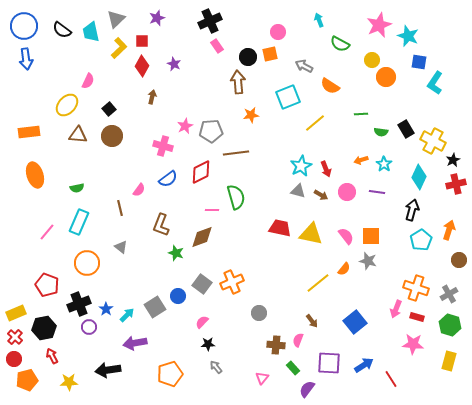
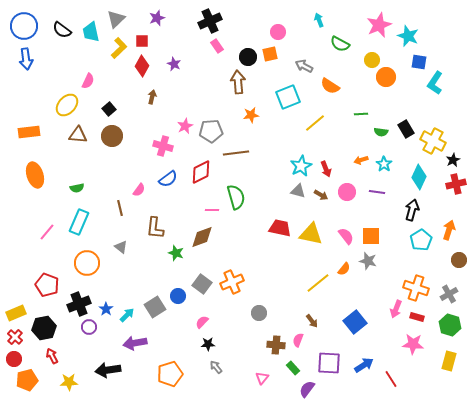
brown L-shape at (161, 225): moved 6 px left, 3 px down; rotated 15 degrees counterclockwise
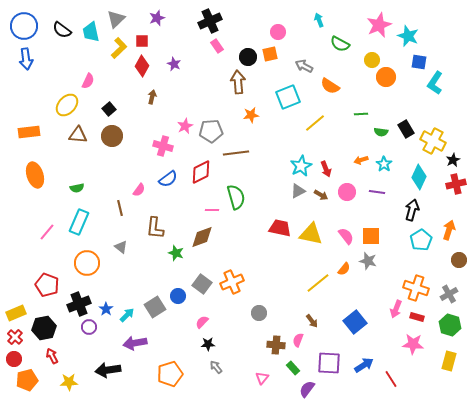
gray triangle at (298, 191): rotated 42 degrees counterclockwise
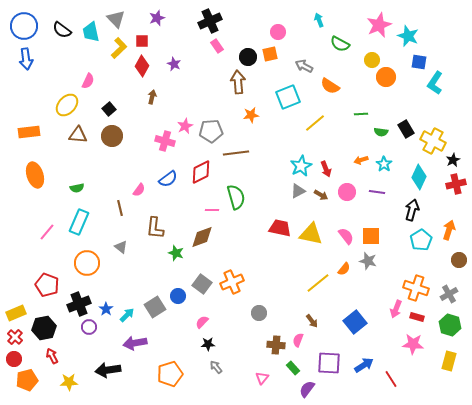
gray triangle at (116, 19): rotated 30 degrees counterclockwise
pink cross at (163, 146): moved 2 px right, 5 px up
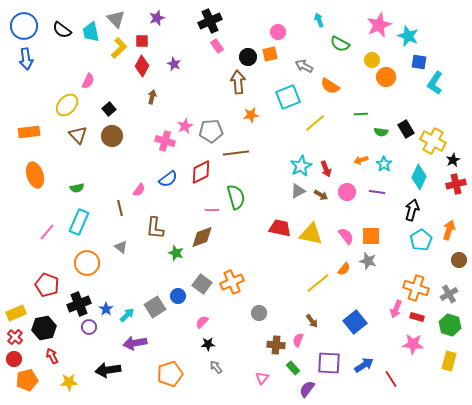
brown triangle at (78, 135): rotated 42 degrees clockwise
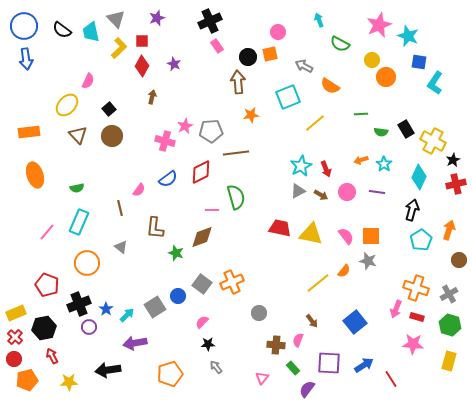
orange semicircle at (344, 269): moved 2 px down
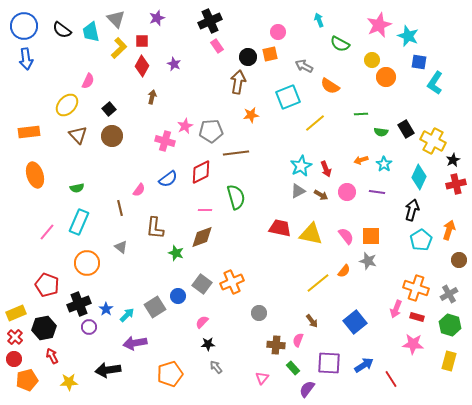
brown arrow at (238, 82): rotated 15 degrees clockwise
pink line at (212, 210): moved 7 px left
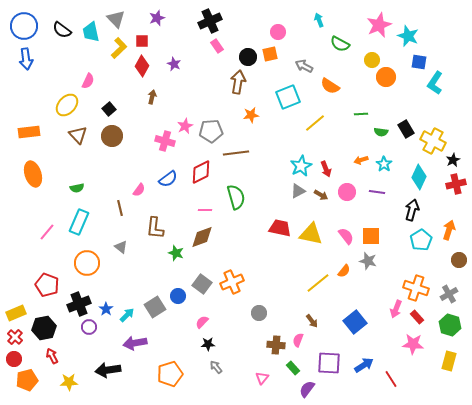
orange ellipse at (35, 175): moved 2 px left, 1 px up
red rectangle at (417, 317): rotated 32 degrees clockwise
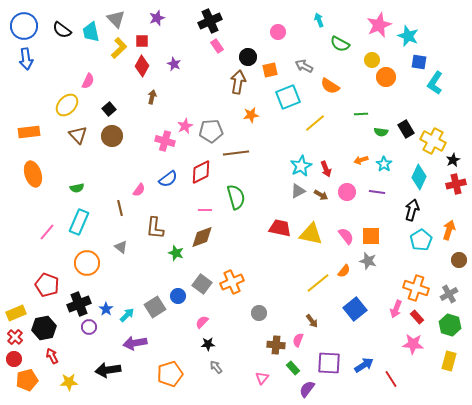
orange square at (270, 54): moved 16 px down
blue square at (355, 322): moved 13 px up
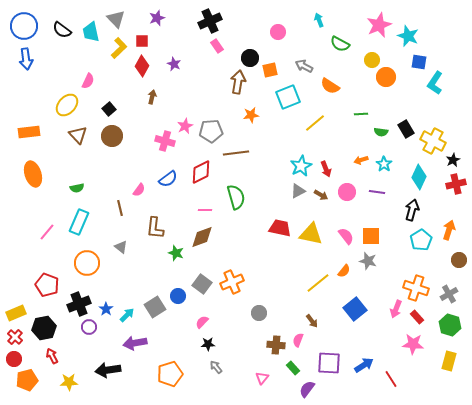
black circle at (248, 57): moved 2 px right, 1 px down
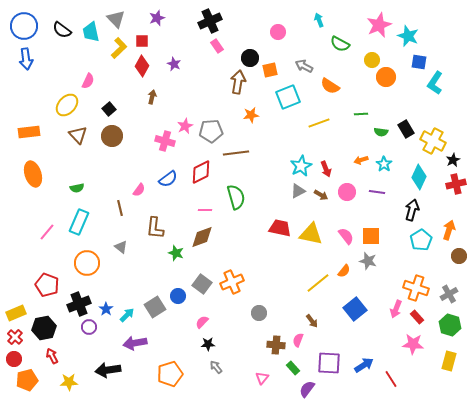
yellow line at (315, 123): moved 4 px right; rotated 20 degrees clockwise
brown circle at (459, 260): moved 4 px up
